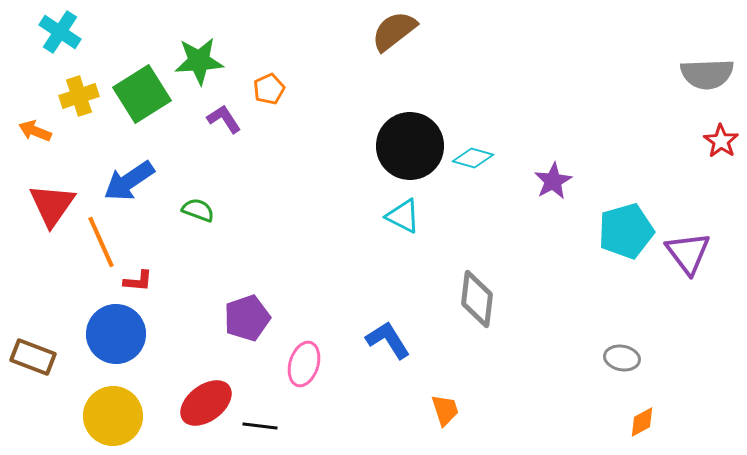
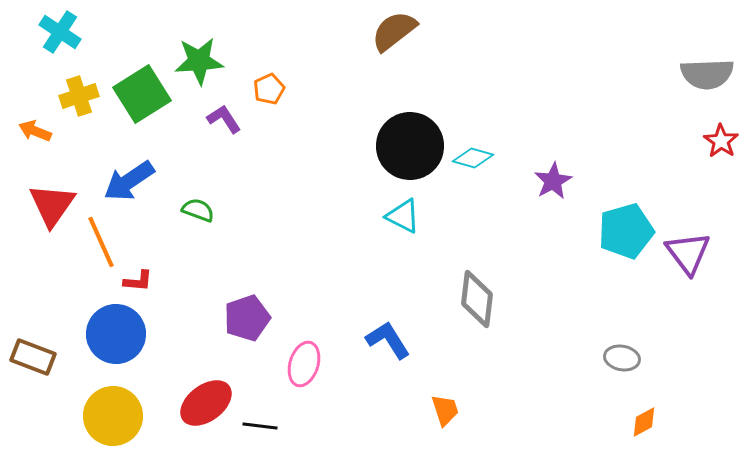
orange diamond: moved 2 px right
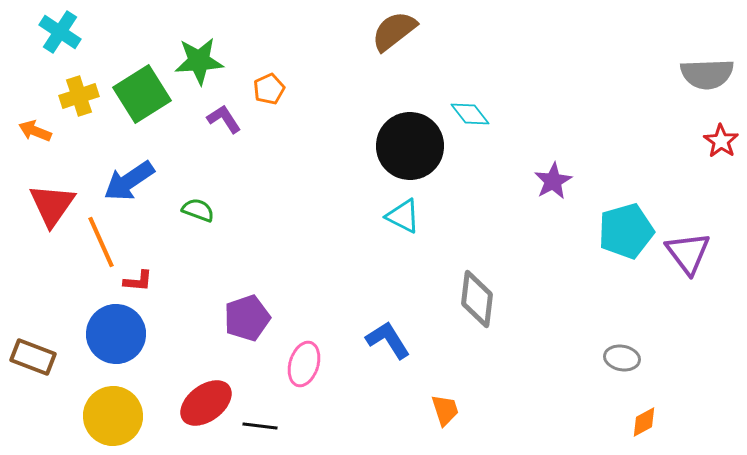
cyan diamond: moved 3 px left, 44 px up; rotated 36 degrees clockwise
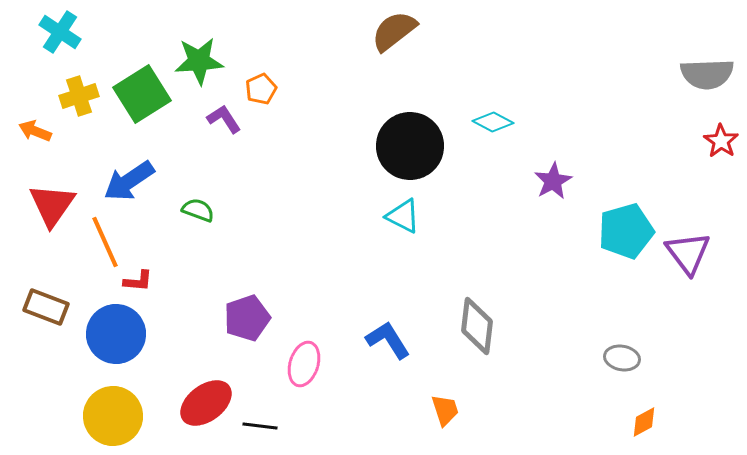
orange pentagon: moved 8 px left
cyan diamond: moved 23 px right, 8 px down; rotated 24 degrees counterclockwise
orange line: moved 4 px right
gray diamond: moved 27 px down
brown rectangle: moved 13 px right, 50 px up
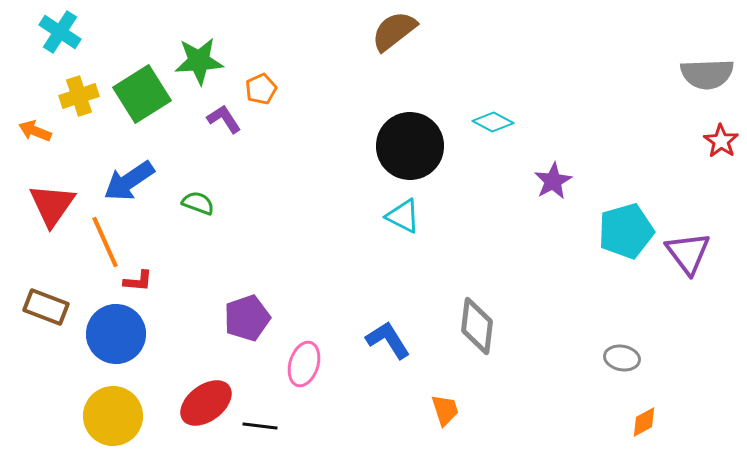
green semicircle: moved 7 px up
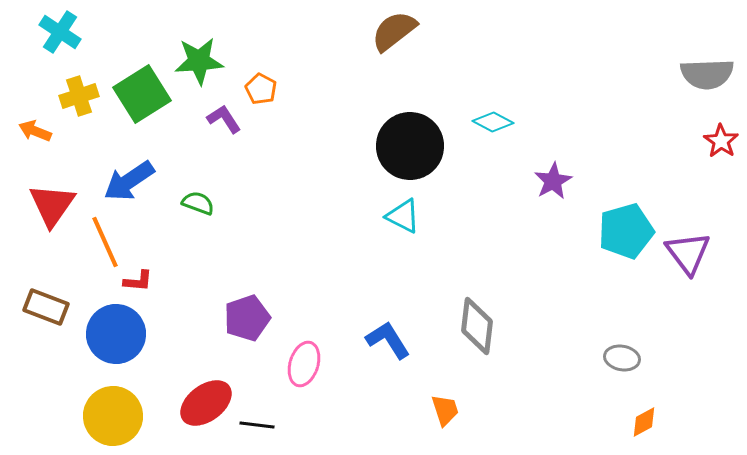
orange pentagon: rotated 20 degrees counterclockwise
black line: moved 3 px left, 1 px up
